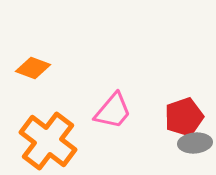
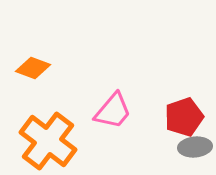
gray ellipse: moved 4 px down
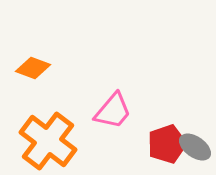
red pentagon: moved 17 px left, 27 px down
gray ellipse: rotated 40 degrees clockwise
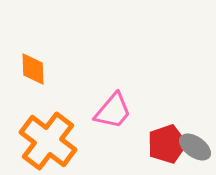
orange diamond: moved 1 px down; rotated 68 degrees clockwise
